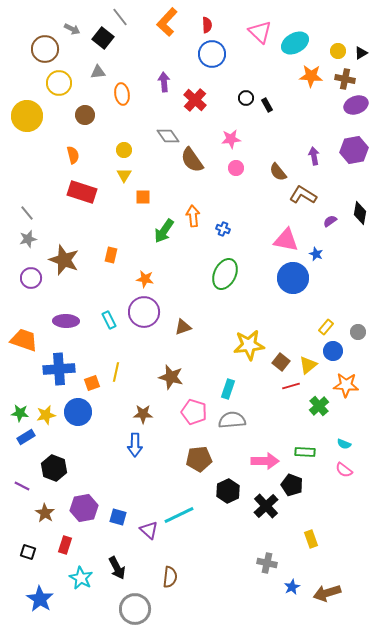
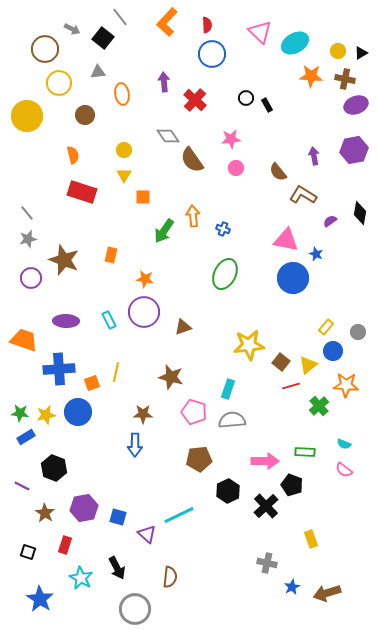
purple triangle at (149, 530): moved 2 px left, 4 px down
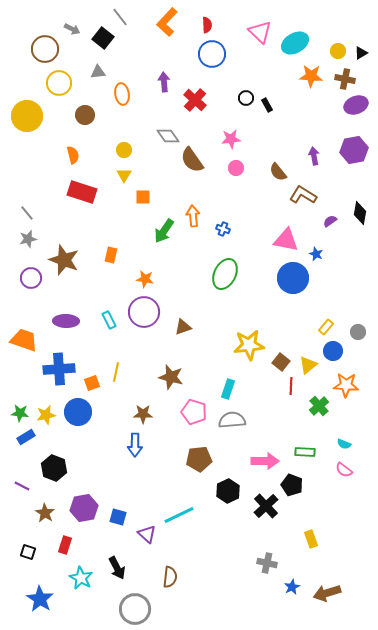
red line at (291, 386): rotated 72 degrees counterclockwise
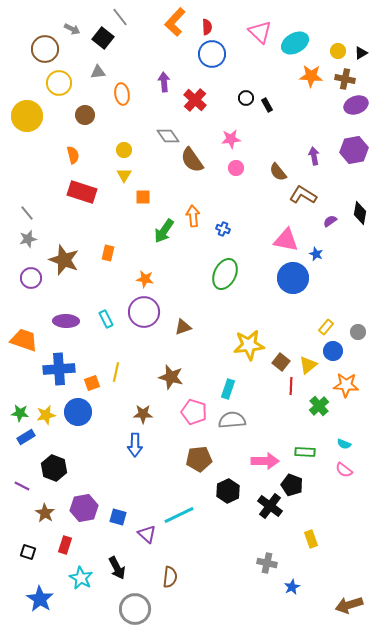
orange L-shape at (167, 22): moved 8 px right
red semicircle at (207, 25): moved 2 px down
orange rectangle at (111, 255): moved 3 px left, 2 px up
cyan rectangle at (109, 320): moved 3 px left, 1 px up
black cross at (266, 506): moved 4 px right; rotated 10 degrees counterclockwise
brown arrow at (327, 593): moved 22 px right, 12 px down
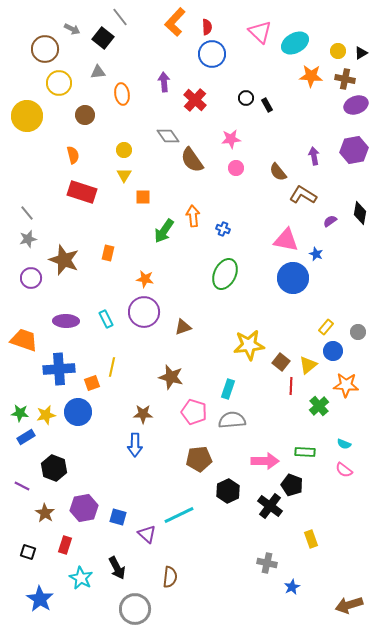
yellow line at (116, 372): moved 4 px left, 5 px up
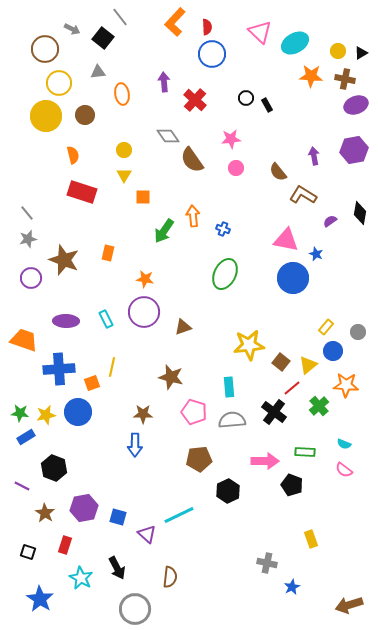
yellow circle at (27, 116): moved 19 px right
red line at (291, 386): moved 1 px right, 2 px down; rotated 48 degrees clockwise
cyan rectangle at (228, 389): moved 1 px right, 2 px up; rotated 24 degrees counterclockwise
black cross at (270, 506): moved 4 px right, 94 px up
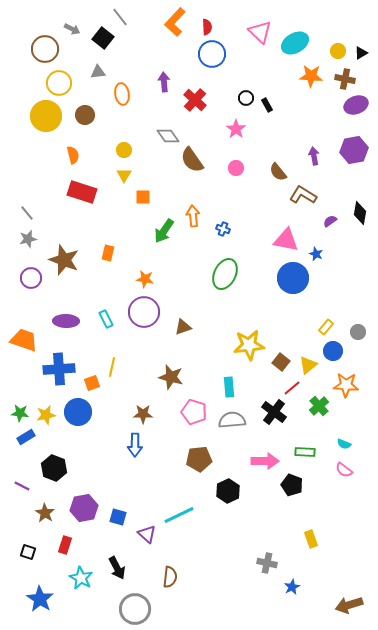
pink star at (231, 139): moved 5 px right, 10 px up; rotated 30 degrees counterclockwise
